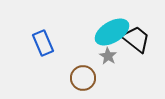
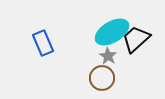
black trapezoid: rotated 80 degrees counterclockwise
brown circle: moved 19 px right
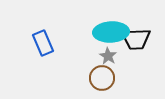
cyan ellipse: moved 1 px left; rotated 28 degrees clockwise
black trapezoid: rotated 140 degrees counterclockwise
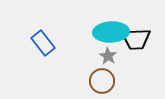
blue rectangle: rotated 15 degrees counterclockwise
brown circle: moved 3 px down
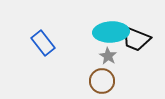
black trapezoid: rotated 24 degrees clockwise
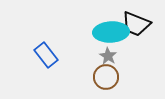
black trapezoid: moved 15 px up
blue rectangle: moved 3 px right, 12 px down
brown circle: moved 4 px right, 4 px up
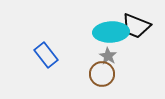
black trapezoid: moved 2 px down
brown circle: moved 4 px left, 3 px up
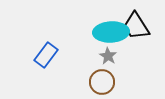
black trapezoid: rotated 36 degrees clockwise
blue rectangle: rotated 75 degrees clockwise
brown circle: moved 8 px down
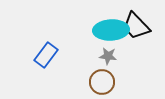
black trapezoid: rotated 12 degrees counterclockwise
cyan ellipse: moved 2 px up
gray star: rotated 24 degrees counterclockwise
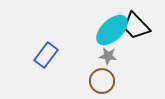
cyan ellipse: moved 1 px right; rotated 40 degrees counterclockwise
brown circle: moved 1 px up
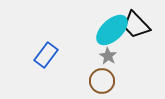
black trapezoid: moved 1 px up
gray star: rotated 24 degrees clockwise
